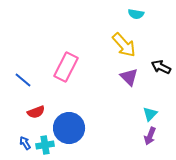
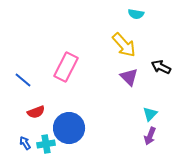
cyan cross: moved 1 px right, 1 px up
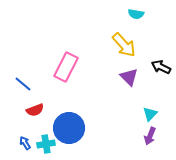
blue line: moved 4 px down
red semicircle: moved 1 px left, 2 px up
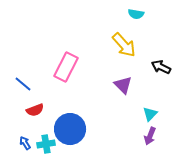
purple triangle: moved 6 px left, 8 px down
blue circle: moved 1 px right, 1 px down
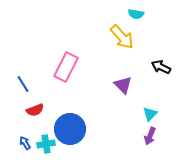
yellow arrow: moved 2 px left, 8 px up
blue line: rotated 18 degrees clockwise
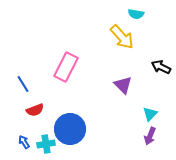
blue arrow: moved 1 px left, 1 px up
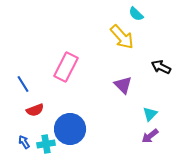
cyan semicircle: rotated 35 degrees clockwise
purple arrow: rotated 30 degrees clockwise
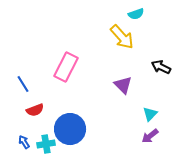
cyan semicircle: rotated 63 degrees counterclockwise
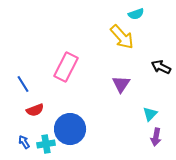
purple triangle: moved 2 px left, 1 px up; rotated 18 degrees clockwise
purple arrow: moved 6 px right, 1 px down; rotated 42 degrees counterclockwise
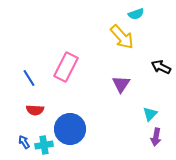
blue line: moved 6 px right, 6 px up
red semicircle: rotated 24 degrees clockwise
cyan cross: moved 2 px left, 1 px down
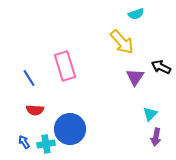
yellow arrow: moved 5 px down
pink rectangle: moved 1 px left, 1 px up; rotated 44 degrees counterclockwise
purple triangle: moved 14 px right, 7 px up
cyan cross: moved 2 px right, 1 px up
